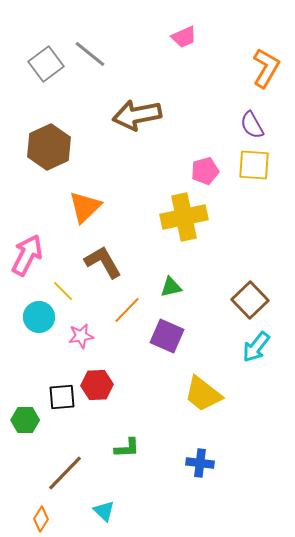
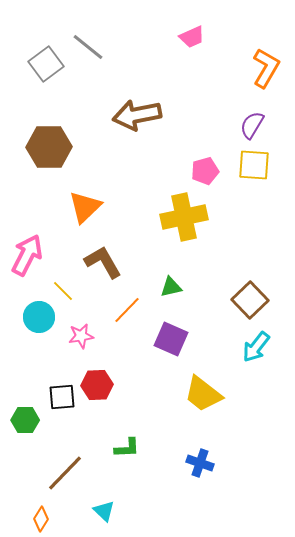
pink trapezoid: moved 8 px right
gray line: moved 2 px left, 7 px up
purple semicircle: rotated 60 degrees clockwise
brown hexagon: rotated 24 degrees clockwise
purple square: moved 4 px right, 3 px down
blue cross: rotated 12 degrees clockwise
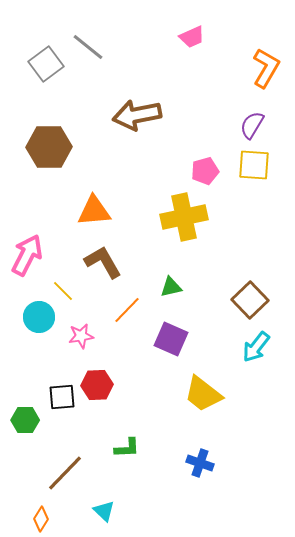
orange triangle: moved 9 px right, 4 px down; rotated 39 degrees clockwise
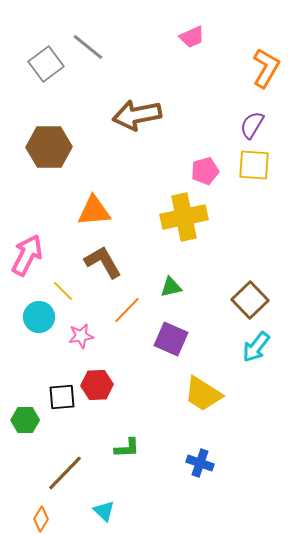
yellow trapezoid: rotated 6 degrees counterclockwise
